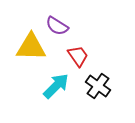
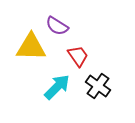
cyan arrow: moved 1 px right, 1 px down
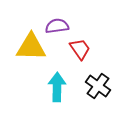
purple semicircle: rotated 140 degrees clockwise
red trapezoid: moved 2 px right, 7 px up
cyan arrow: rotated 44 degrees counterclockwise
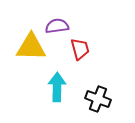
red trapezoid: rotated 20 degrees clockwise
black cross: moved 13 px down; rotated 15 degrees counterclockwise
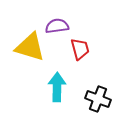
yellow triangle: moved 1 px left; rotated 16 degrees clockwise
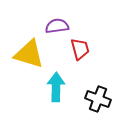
yellow triangle: moved 1 px left, 7 px down
cyan arrow: moved 1 px left
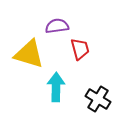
black cross: rotated 10 degrees clockwise
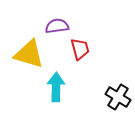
black cross: moved 20 px right, 2 px up
